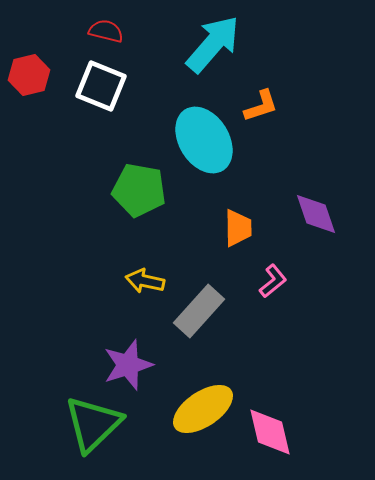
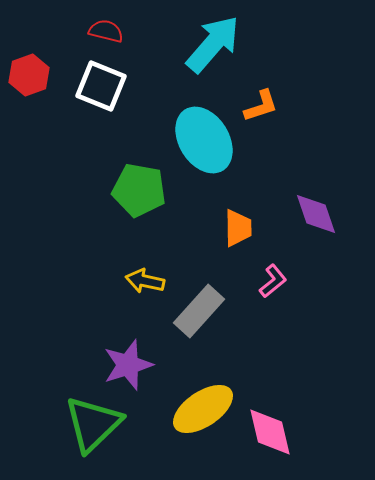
red hexagon: rotated 6 degrees counterclockwise
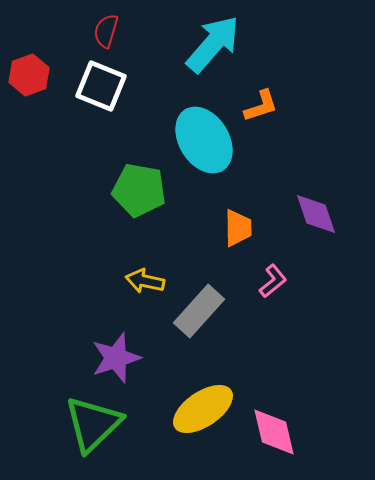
red semicircle: rotated 88 degrees counterclockwise
purple star: moved 12 px left, 7 px up
pink diamond: moved 4 px right
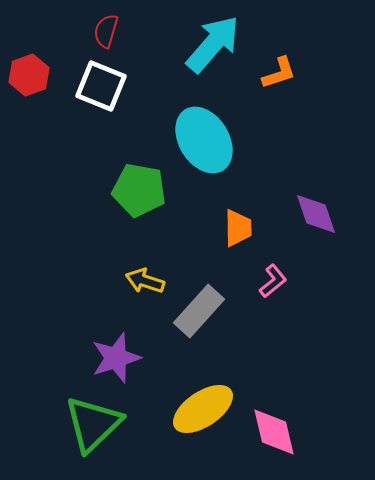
orange L-shape: moved 18 px right, 33 px up
yellow arrow: rotated 6 degrees clockwise
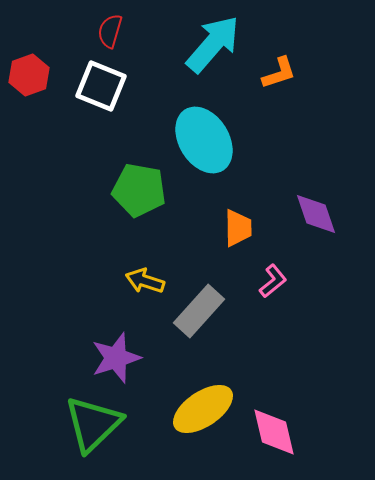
red semicircle: moved 4 px right
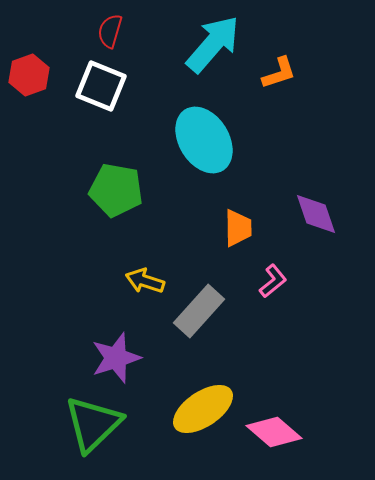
green pentagon: moved 23 px left
pink diamond: rotated 36 degrees counterclockwise
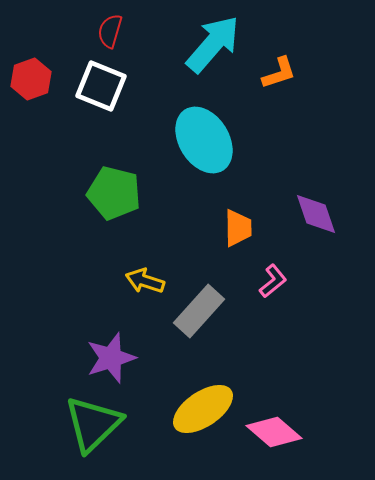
red hexagon: moved 2 px right, 4 px down
green pentagon: moved 2 px left, 3 px down; rotated 4 degrees clockwise
purple star: moved 5 px left
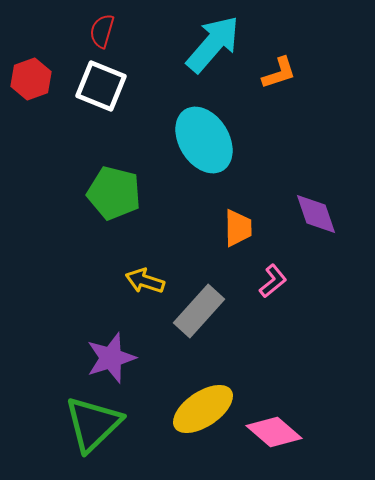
red semicircle: moved 8 px left
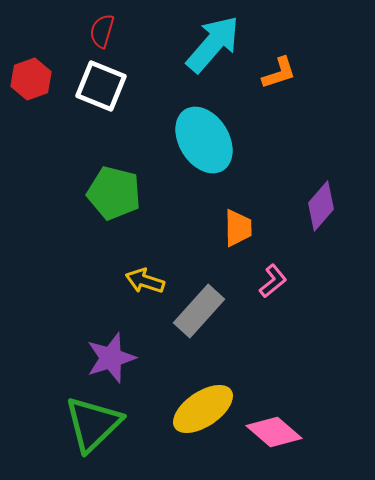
purple diamond: moved 5 px right, 8 px up; rotated 60 degrees clockwise
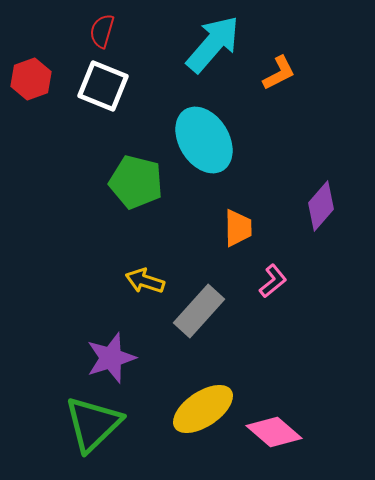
orange L-shape: rotated 9 degrees counterclockwise
white square: moved 2 px right
green pentagon: moved 22 px right, 11 px up
